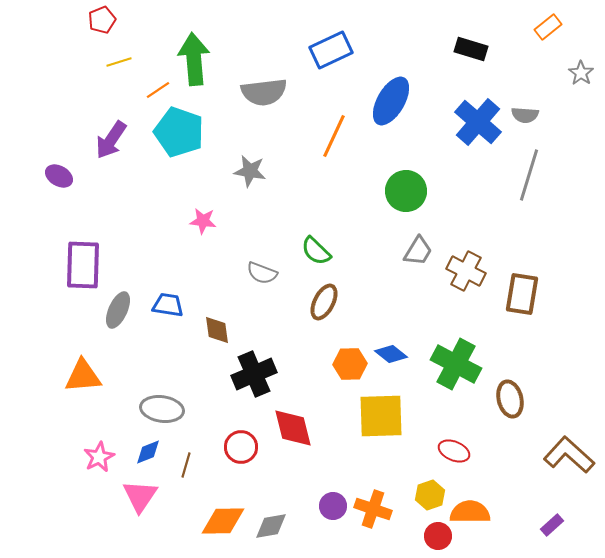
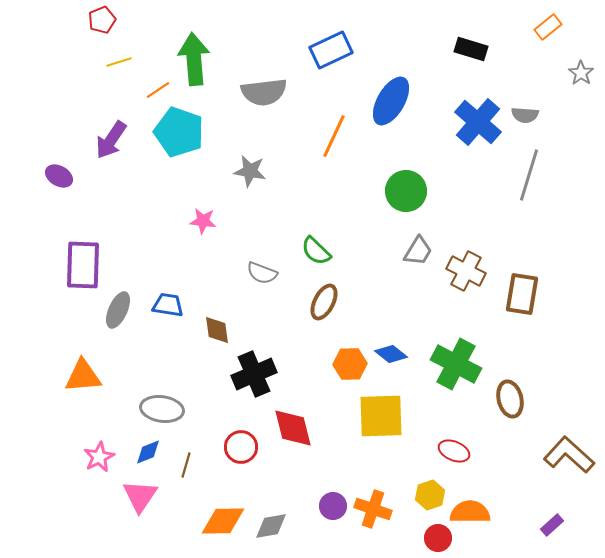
red circle at (438, 536): moved 2 px down
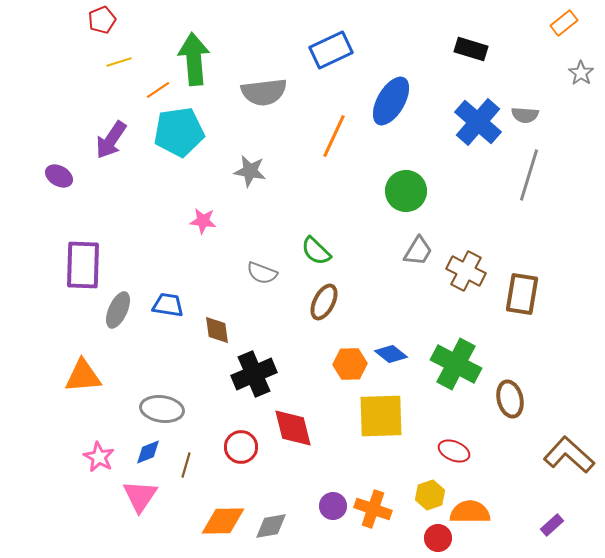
orange rectangle at (548, 27): moved 16 px right, 4 px up
cyan pentagon at (179, 132): rotated 27 degrees counterclockwise
pink star at (99, 457): rotated 16 degrees counterclockwise
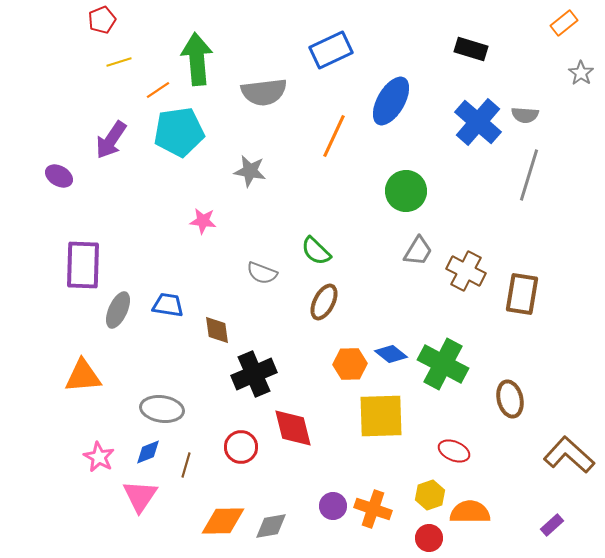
green arrow at (194, 59): moved 3 px right
green cross at (456, 364): moved 13 px left
red circle at (438, 538): moved 9 px left
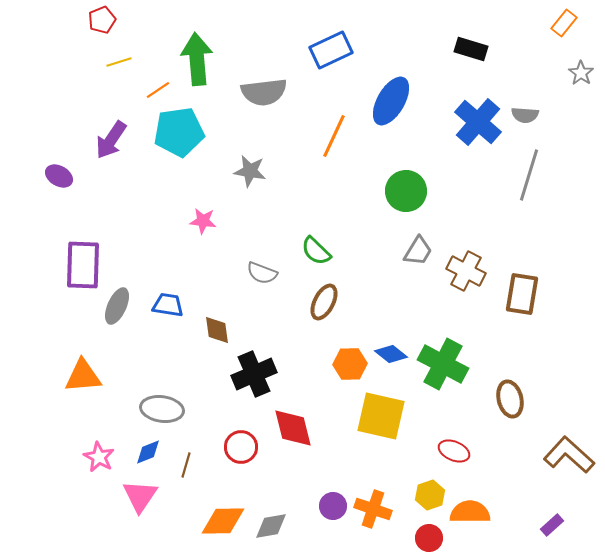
orange rectangle at (564, 23): rotated 12 degrees counterclockwise
gray ellipse at (118, 310): moved 1 px left, 4 px up
yellow square at (381, 416): rotated 15 degrees clockwise
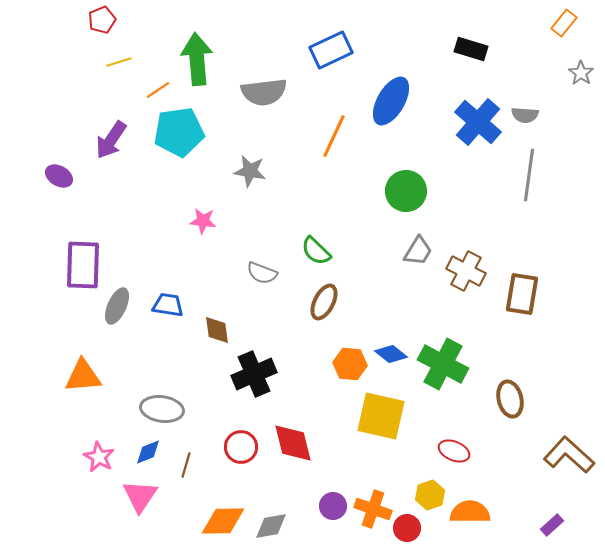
gray line at (529, 175): rotated 9 degrees counterclockwise
orange hexagon at (350, 364): rotated 8 degrees clockwise
red diamond at (293, 428): moved 15 px down
red circle at (429, 538): moved 22 px left, 10 px up
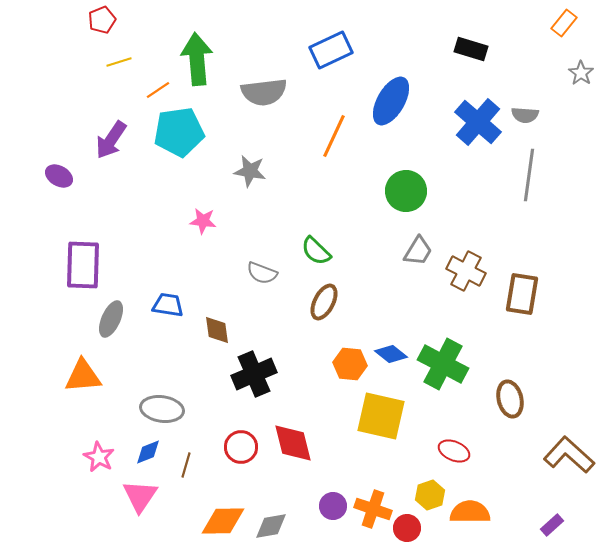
gray ellipse at (117, 306): moved 6 px left, 13 px down
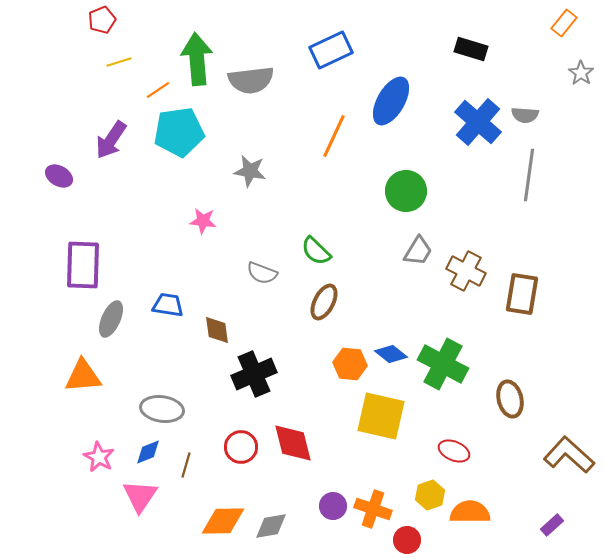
gray semicircle at (264, 92): moved 13 px left, 12 px up
red circle at (407, 528): moved 12 px down
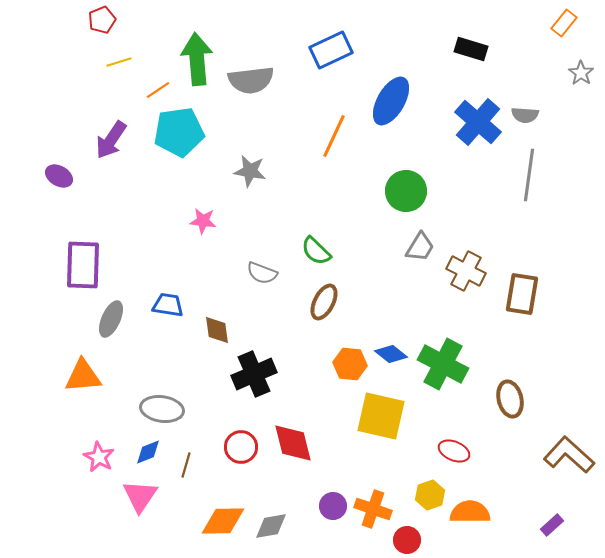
gray trapezoid at (418, 251): moved 2 px right, 4 px up
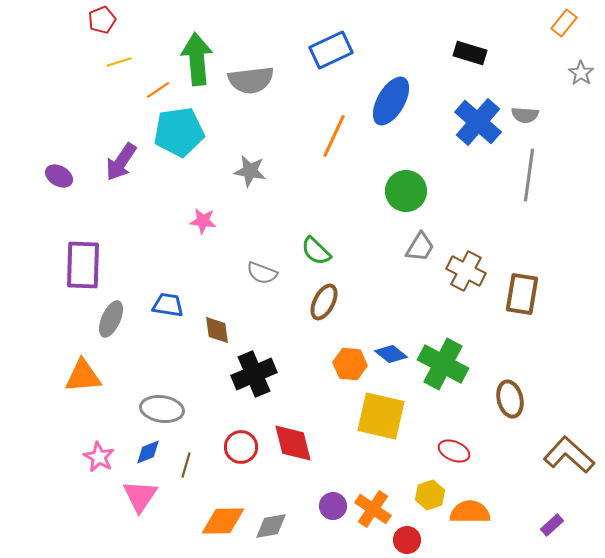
black rectangle at (471, 49): moved 1 px left, 4 px down
purple arrow at (111, 140): moved 10 px right, 22 px down
orange cross at (373, 509): rotated 15 degrees clockwise
